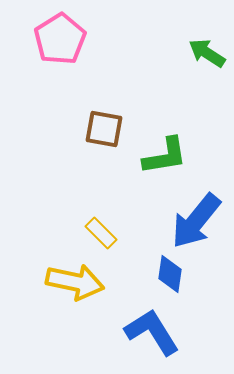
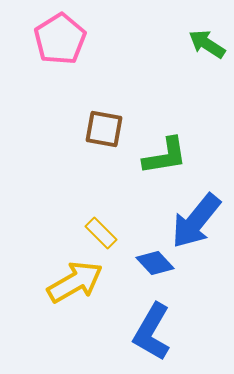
green arrow: moved 9 px up
blue diamond: moved 15 px left, 11 px up; rotated 51 degrees counterclockwise
yellow arrow: rotated 42 degrees counterclockwise
blue L-shape: rotated 118 degrees counterclockwise
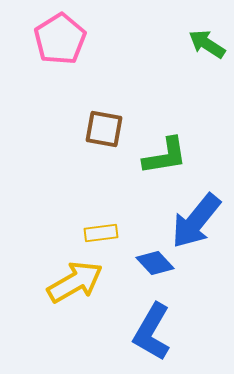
yellow rectangle: rotated 52 degrees counterclockwise
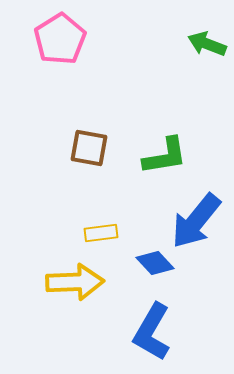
green arrow: rotated 12 degrees counterclockwise
brown square: moved 15 px left, 19 px down
yellow arrow: rotated 28 degrees clockwise
